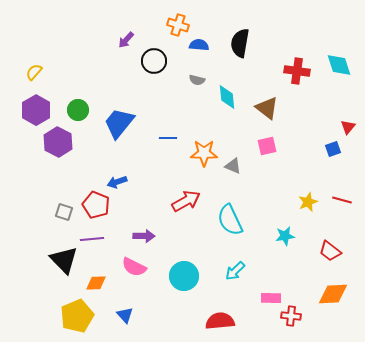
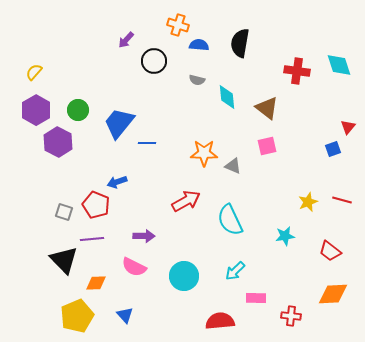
blue line at (168, 138): moved 21 px left, 5 px down
pink rectangle at (271, 298): moved 15 px left
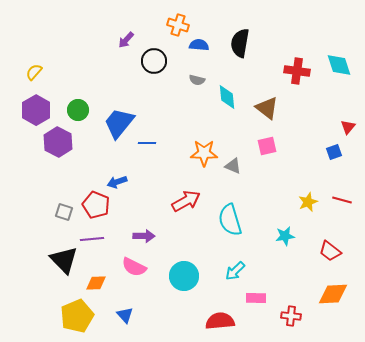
blue square at (333, 149): moved 1 px right, 3 px down
cyan semicircle at (230, 220): rotated 8 degrees clockwise
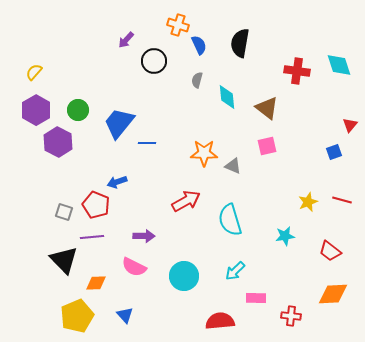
blue semicircle at (199, 45): rotated 60 degrees clockwise
gray semicircle at (197, 80): rotated 91 degrees clockwise
red triangle at (348, 127): moved 2 px right, 2 px up
purple line at (92, 239): moved 2 px up
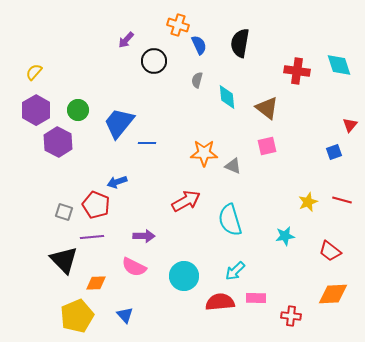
red semicircle at (220, 321): moved 19 px up
